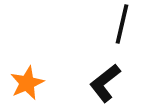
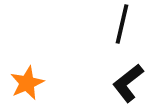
black L-shape: moved 23 px right
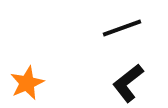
black line: moved 4 px down; rotated 57 degrees clockwise
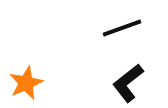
orange star: moved 1 px left
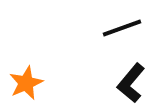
black L-shape: moved 3 px right; rotated 12 degrees counterclockwise
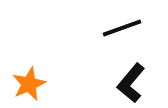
orange star: moved 3 px right, 1 px down
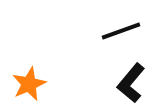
black line: moved 1 px left, 3 px down
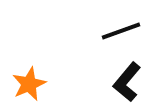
black L-shape: moved 4 px left, 1 px up
